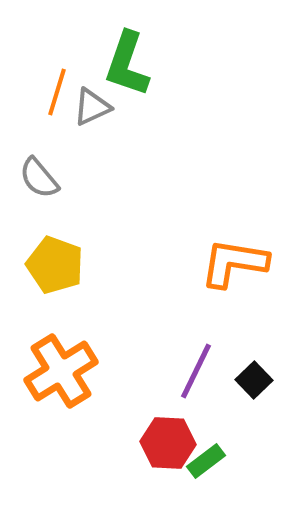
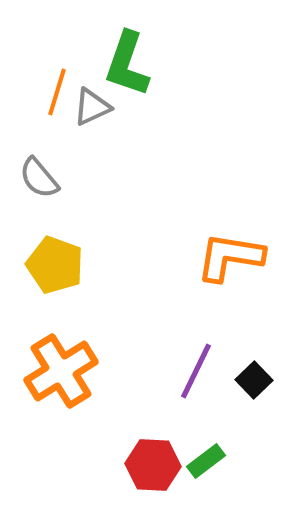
orange L-shape: moved 4 px left, 6 px up
red hexagon: moved 15 px left, 22 px down
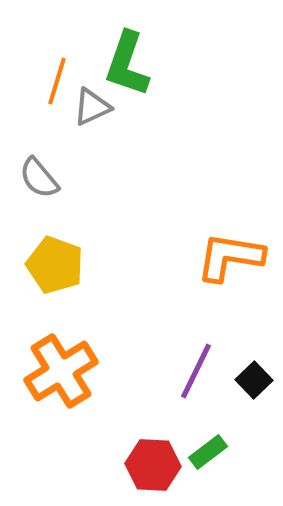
orange line: moved 11 px up
green rectangle: moved 2 px right, 9 px up
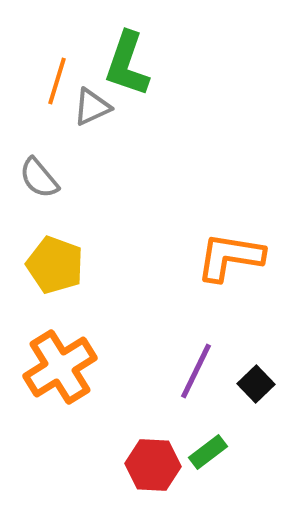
orange cross: moved 1 px left, 4 px up
black square: moved 2 px right, 4 px down
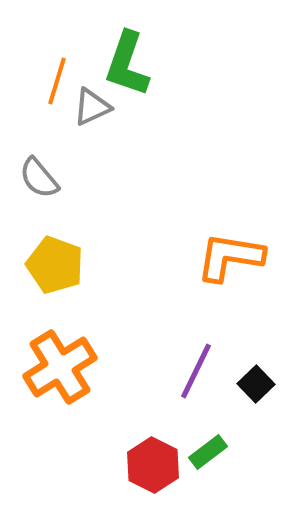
red hexagon: rotated 24 degrees clockwise
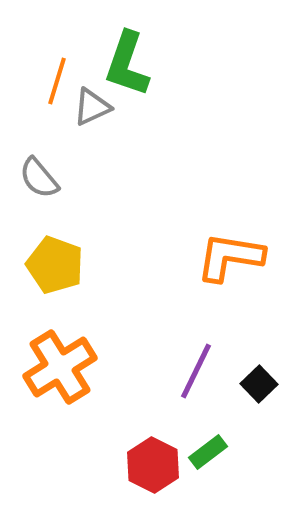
black square: moved 3 px right
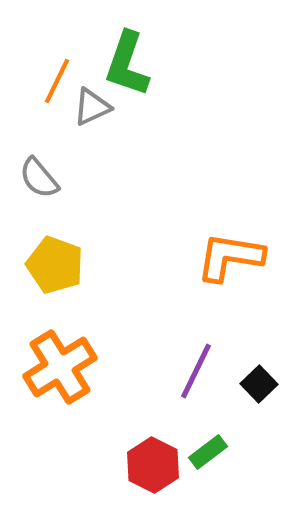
orange line: rotated 9 degrees clockwise
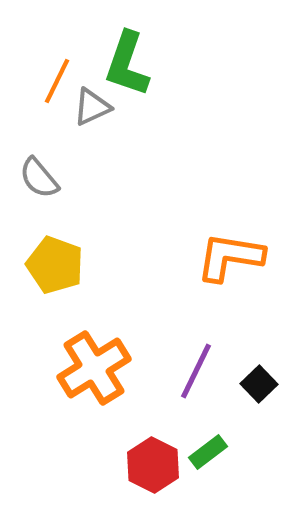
orange cross: moved 34 px right, 1 px down
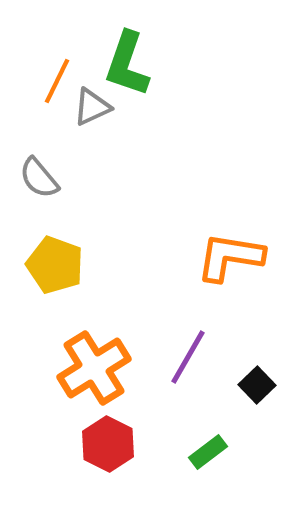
purple line: moved 8 px left, 14 px up; rotated 4 degrees clockwise
black square: moved 2 px left, 1 px down
red hexagon: moved 45 px left, 21 px up
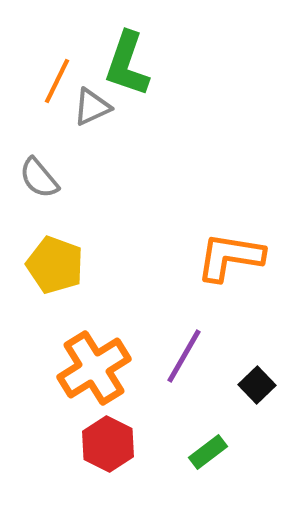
purple line: moved 4 px left, 1 px up
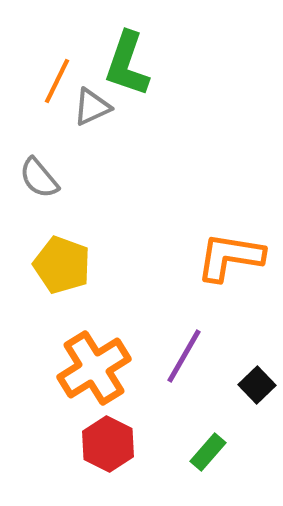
yellow pentagon: moved 7 px right
green rectangle: rotated 12 degrees counterclockwise
